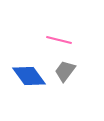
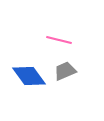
gray trapezoid: rotated 30 degrees clockwise
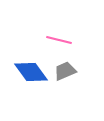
blue diamond: moved 2 px right, 4 px up
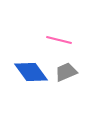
gray trapezoid: moved 1 px right, 1 px down
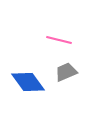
blue diamond: moved 3 px left, 10 px down
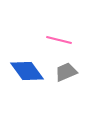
blue diamond: moved 1 px left, 11 px up
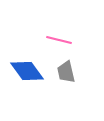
gray trapezoid: rotated 80 degrees counterclockwise
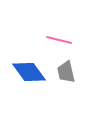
blue diamond: moved 2 px right, 1 px down
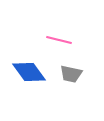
gray trapezoid: moved 5 px right, 2 px down; rotated 65 degrees counterclockwise
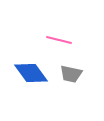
blue diamond: moved 2 px right, 1 px down
